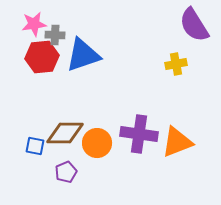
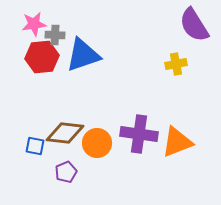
brown diamond: rotated 6 degrees clockwise
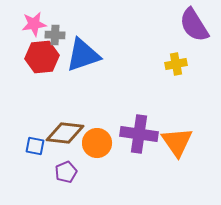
orange triangle: rotated 44 degrees counterclockwise
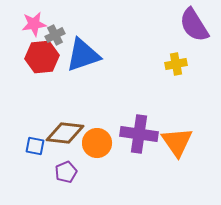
gray cross: rotated 30 degrees counterclockwise
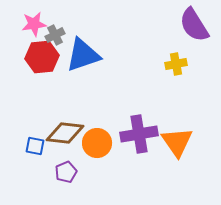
purple cross: rotated 18 degrees counterclockwise
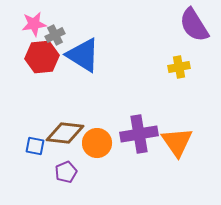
blue triangle: rotated 51 degrees clockwise
yellow cross: moved 3 px right, 3 px down
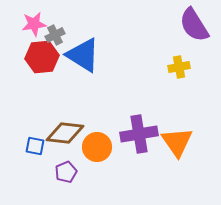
orange circle: moved 4 px down
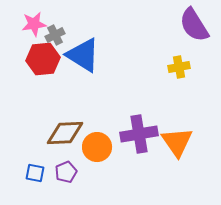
red hexagon: moved 1 px right, 2 px down
brown diamond: rotated 9 degrees counterclockwise
blue square: moved 27 px down
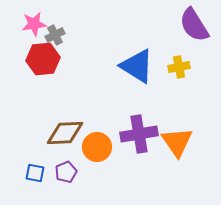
blue triangle: moved 54 px right, 11 px down
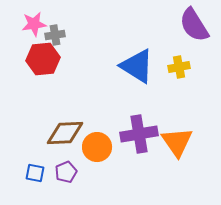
gray cross: rotated 18 degrees clockwise
